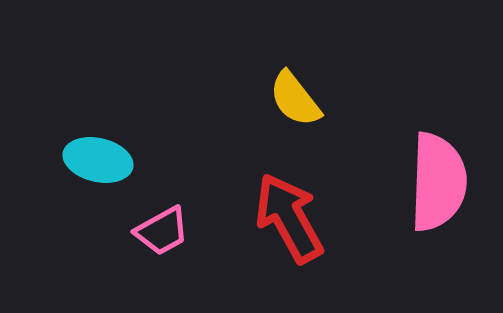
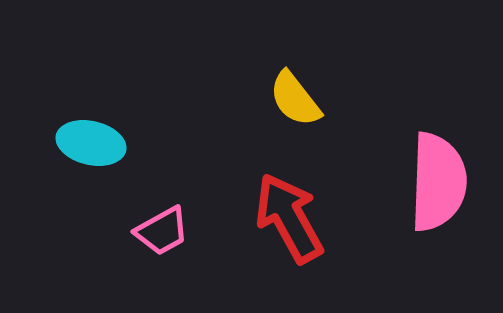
cyan ellipse: moved 7 px left, 17 px up
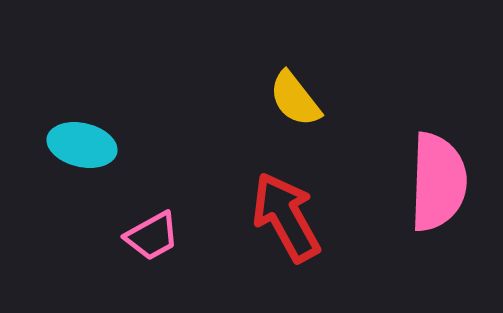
cyan ellipse: moved 9 px left, 2 px down
red arrow: moved 3 px left, 1 px up
pink trapezoid: moved 10 px left, 5 px down
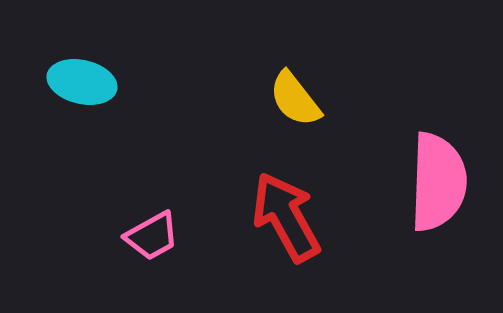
cyan ellipse: moved 63 px up
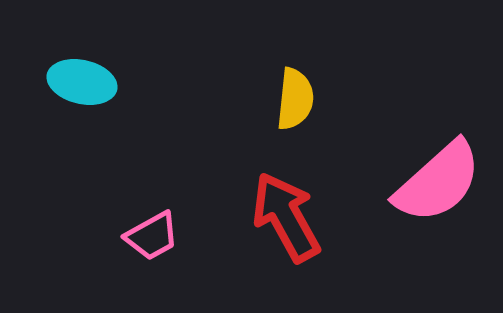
yellow semicircle: rotated 136 degrees counterclockwise
pink semicircle: rotated 46 degrees clockwise
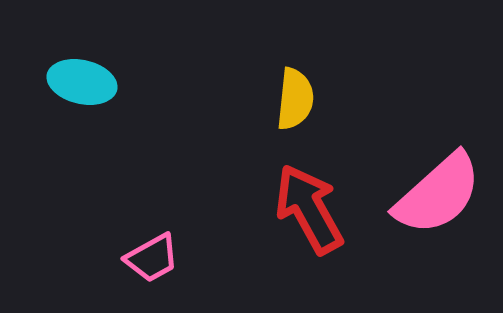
pink semicircle: moved 12 px down
red arrow: moved 23 px right, 8 px up
pink trapezoid: moved 22 px down
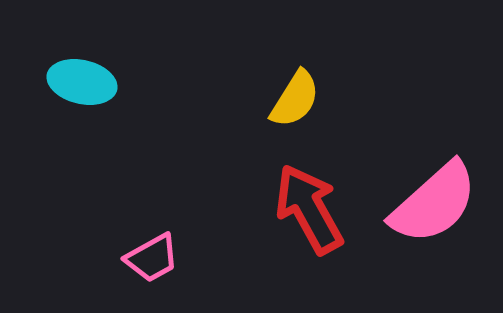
yellow semicircle: rotated 26 degrees clockwise
pink semicircle: moved 4 px left, 9 px down
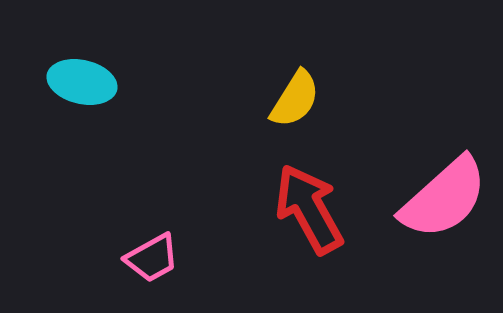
pink semicircle: moved 10 px right, 5 px up
